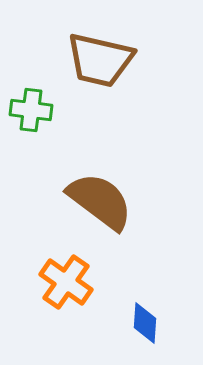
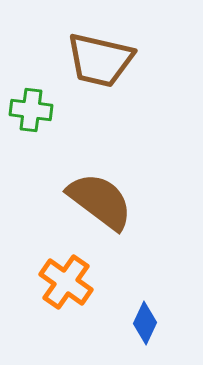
blue diamond: rotated 21 degrees clockwise
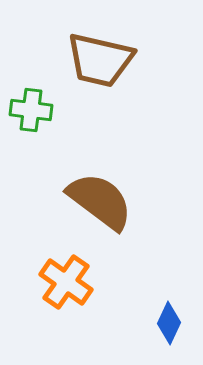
blue diamond: moved 24 px right
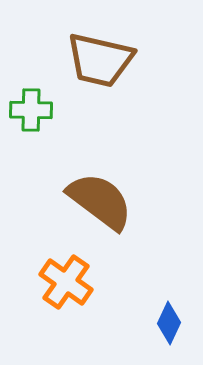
green cross: rotated 6 degrees counterclockwise
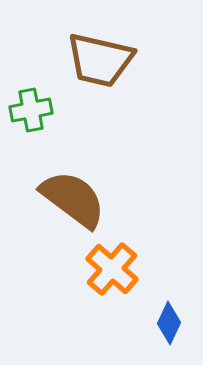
green cross: rotated 12 degrees counterclockwise
brown semicircle: moved 27 px left, 2 px up
orange cross: moved 46 px right, 13 px up; rotated 6 degrees clockwise
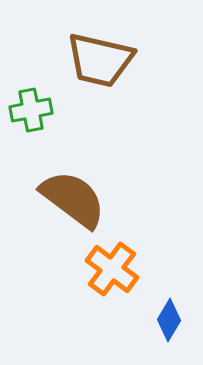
orange cross: rotated 4 degrees counterclockwise
blue diamond: moved 3 px up; rotated 6 degrees clockwise
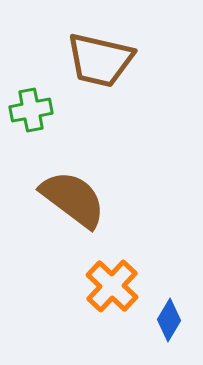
orange cross: moved 17 px down; rotated 6 degrees clockwise
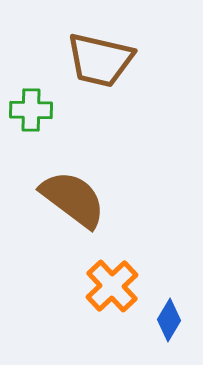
green cross: rotated 12 degrees clockwise
orange cross: rotated 4 degrees clockwise
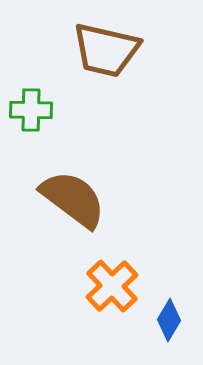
brown trapezoid: moved 6 px right, 10 px up
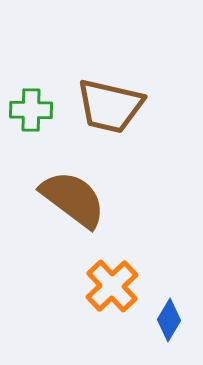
brown trapezoid: moved 4 px right, 56 px down
